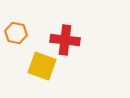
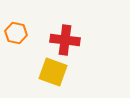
yellow square: moved 11 px right, 6 px down
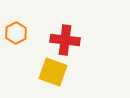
orange hexagon: rotated 20 degrees clockwise
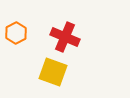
red cross: moved 3 px up; rotated 16 degrees clockwise
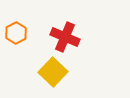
yellow square: rotated 24 degrees clockwise
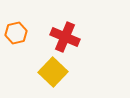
orange hexagon: rotated 15 degrees clockwise
